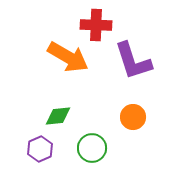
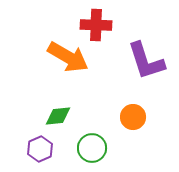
purple L-shape: moved 13 px right
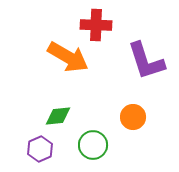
green circle: moved 1 px right, 3 px up
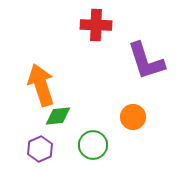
orange arrow: moved 27 px left, 28 px down; rotated 138 degrees counterclockwise
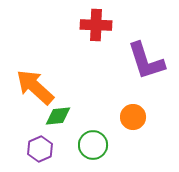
orange arrow: moved 6 px left, 2 px down; rotated 30 degrees counterclockwise
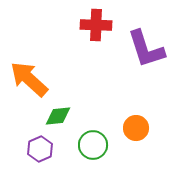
purple L-shape: moved 12 px up
orange arrow: moved 6 px left, 8 px up
orange circle: moved 3 px right, 11 px down
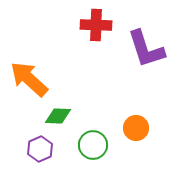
green diamond: rotated 8 degrees clockwise
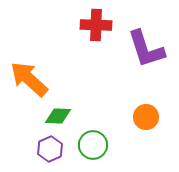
orange circle: moved 10 px right, 11 px up
purple hexagon: moved 10 px right
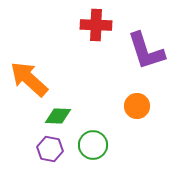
purple L-shape: moved 2 px down
orange circle: moved 9 px left, 11 px up
purple hexagon: rotated 25 degrees counterclockwise
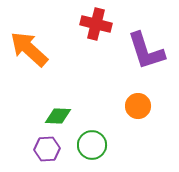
red cross: moved 1 px up; rotated 12 degrees clockwise
orange arrow: moved 30 px up
orange circle: moved 1 px right
green circle: moved 1 px left
purple hexagon: moved 3 px left; rotated 15 degrees counterclockwise
